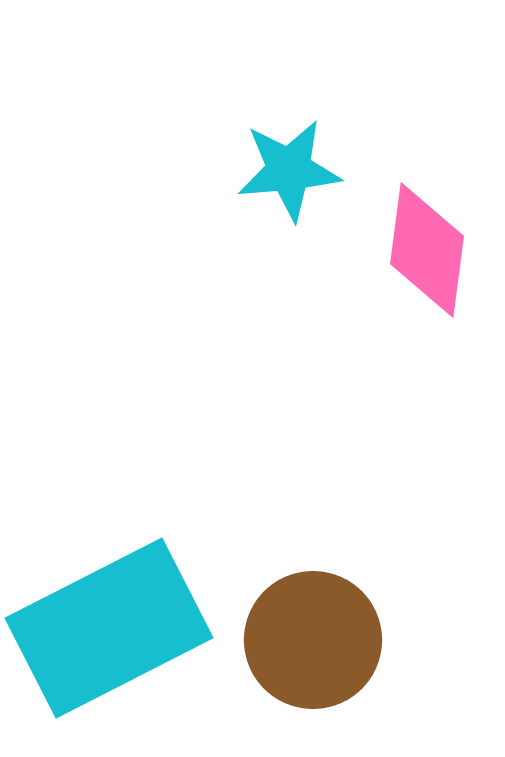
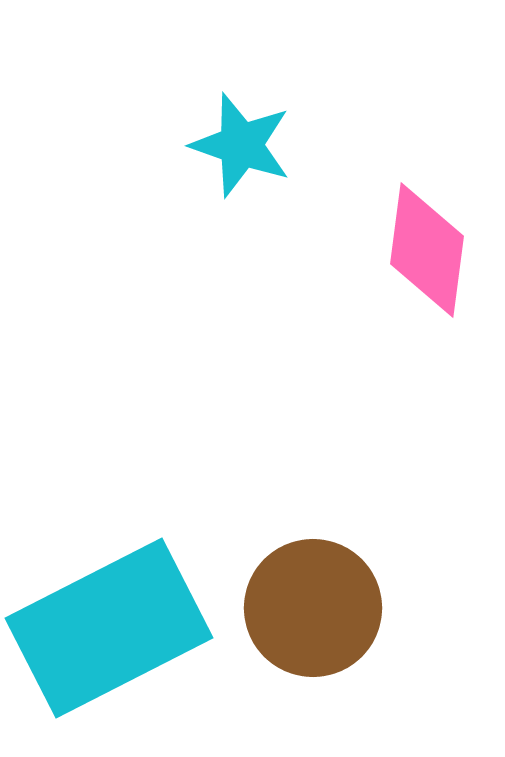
cyan star: moved 48 px left, 25 px up; rotated 24 degrees clockwise
brown circle: moved 32 px up
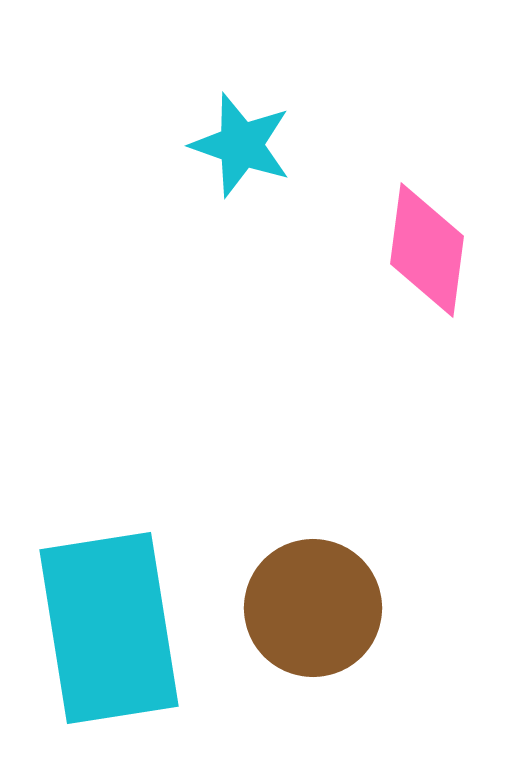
cyan rectangle: rotated 72 degrees counterclockwise
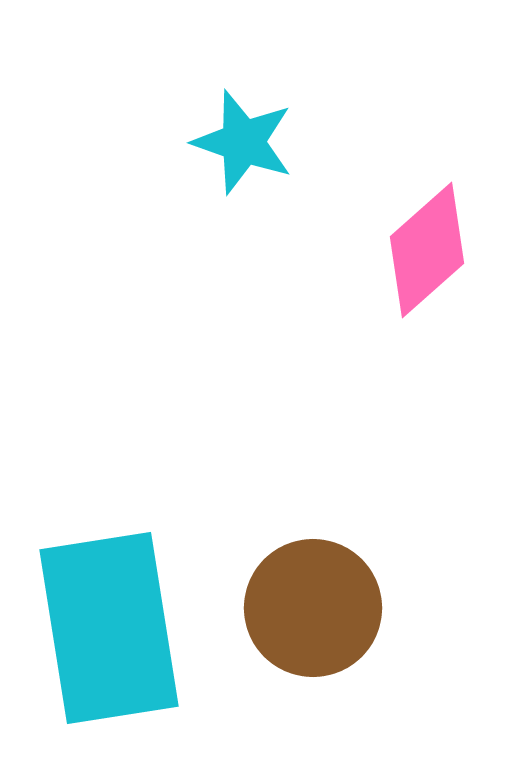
cyan star: moved 2 px right, 3 px up
pink diamond: rotated 41 degrees clockwise
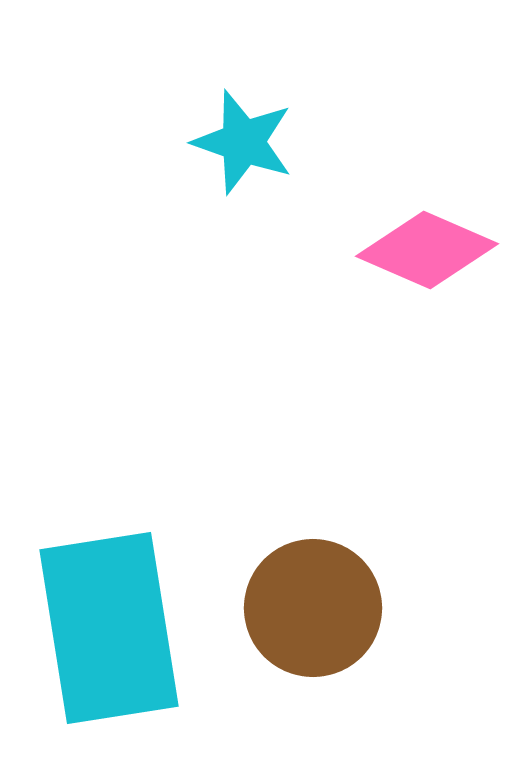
pink diamond: rotated 65 degrees clockwise
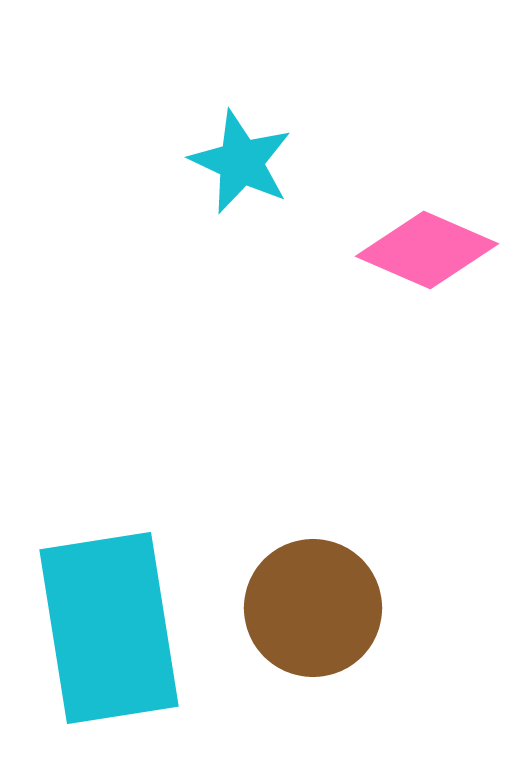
cyan star: moved 2 px left, 20 px down; rotated 6 degrees clockwise
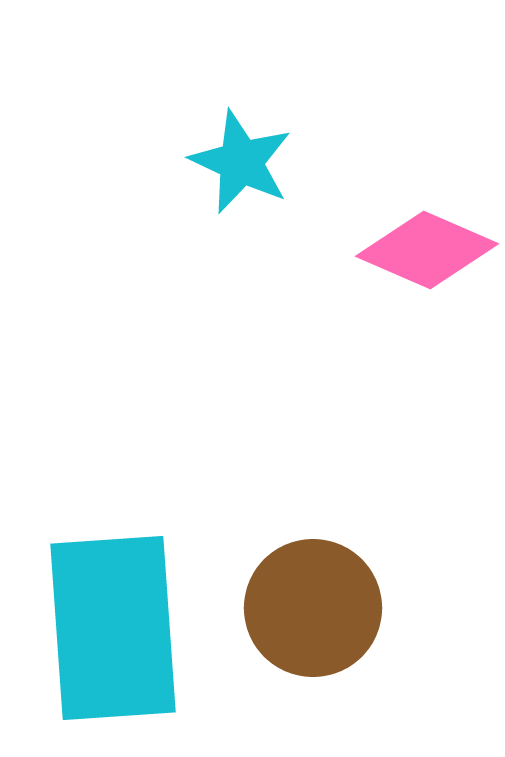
cyan rectangle: moved 4 px right; rotated 5 degrees clockwise
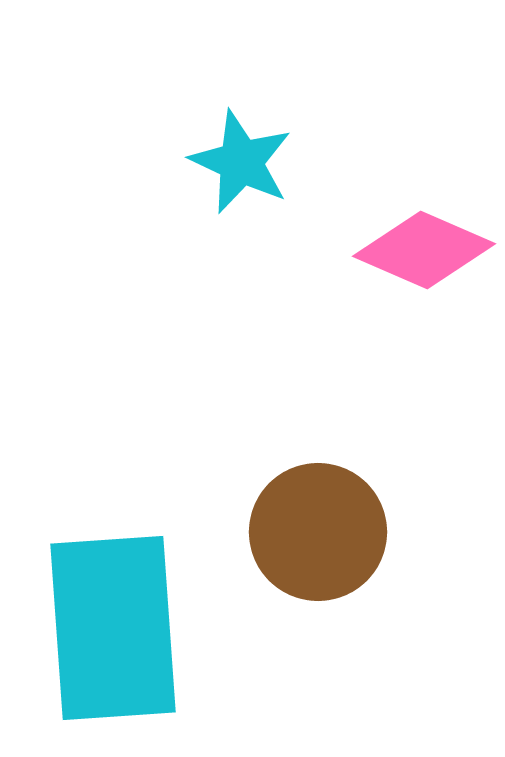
pink diamond: moved 3 px left
brown circle: moved 5 px right, 76 px up
